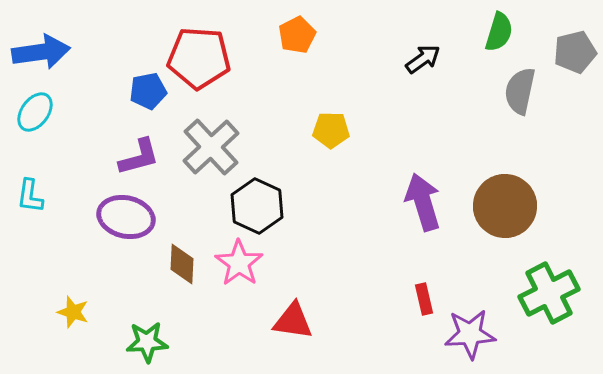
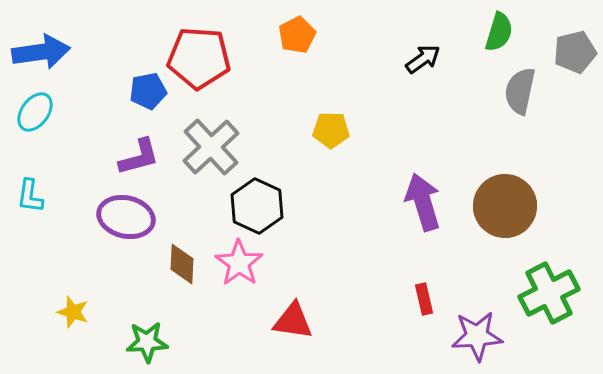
purple star: moved 7 px right, 2 px down
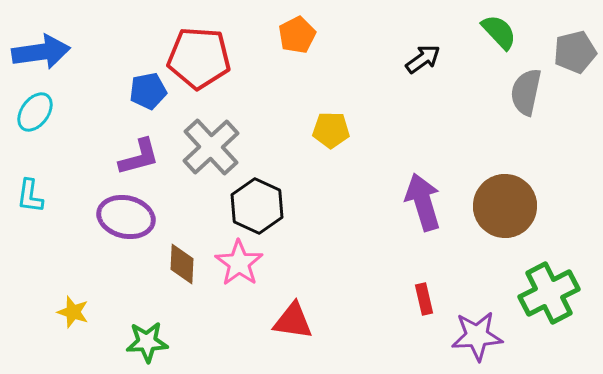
green semicircle: rotated 60 degrees counterclockwise
gray semicircle: moved 6 px right, 1 px down
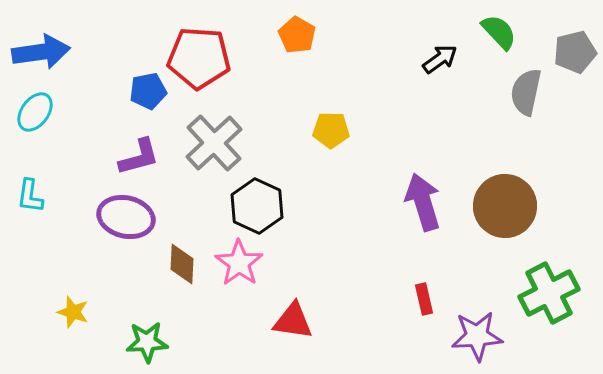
orange pentagon: rotated 15 degrees counterclockwise
black arrow: moved 17 px right
gray cross: moved 3 px right, 4 px up
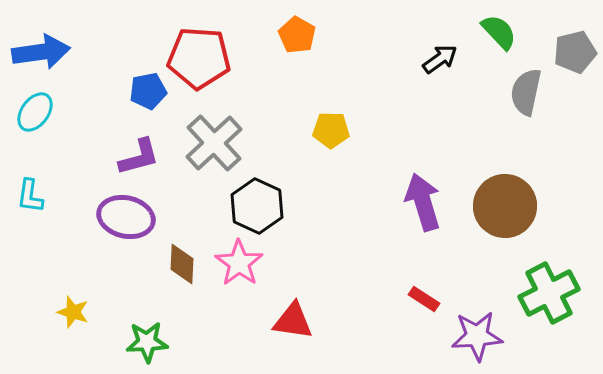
red rectangle: rotated 44 degrees counterclockwise
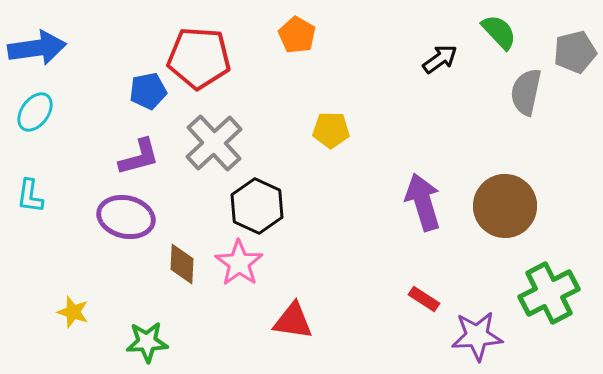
blue arrow: moved 4 px left, 4 px up
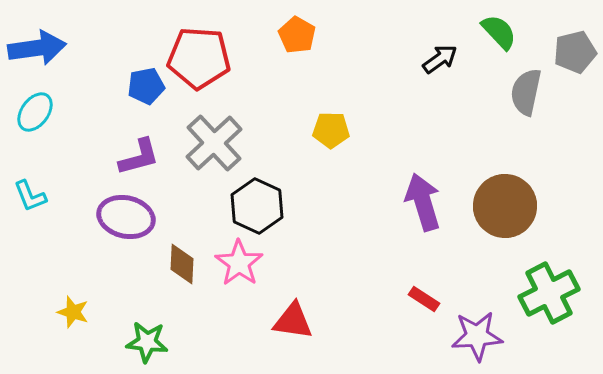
blue pentagon: moved 2 px left, 5 px up
cyan L-shape: rotated 30 degrees counterclockwise
green star: rotated 9 degrees clockwise
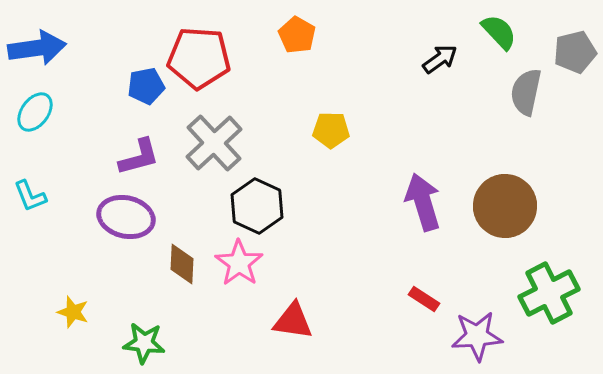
green star: moved 3 px left, 1 px down
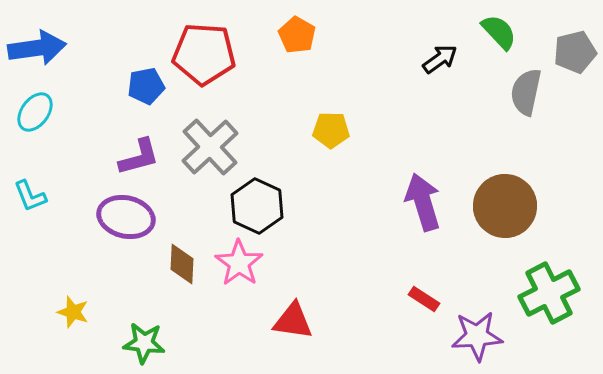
red pentagon: moved 5 px right, 4 px up
gray cross: moved 4 px left, 4 px down
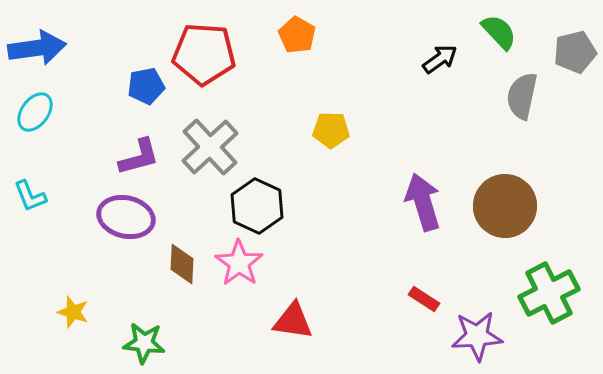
gray semicircle: moved 4 px left, 4 px down
